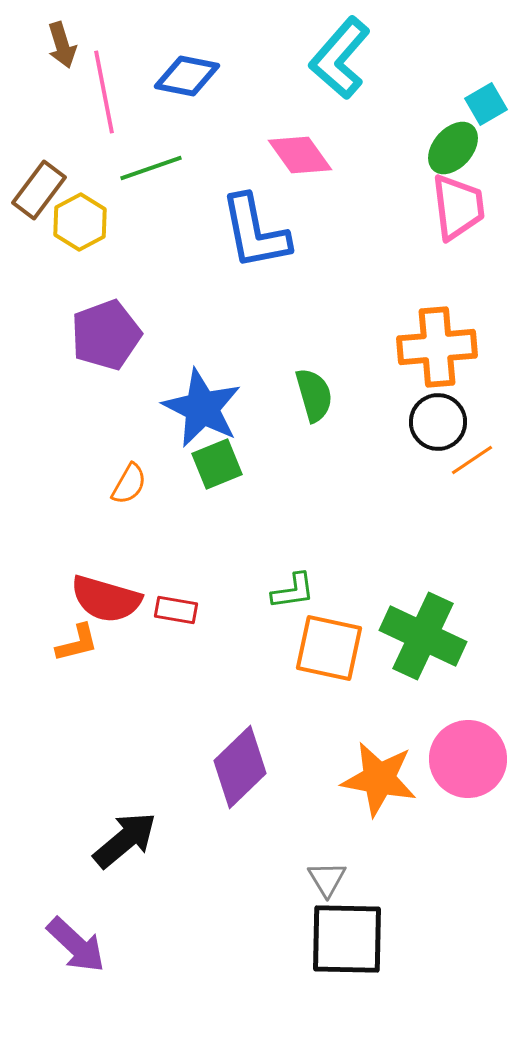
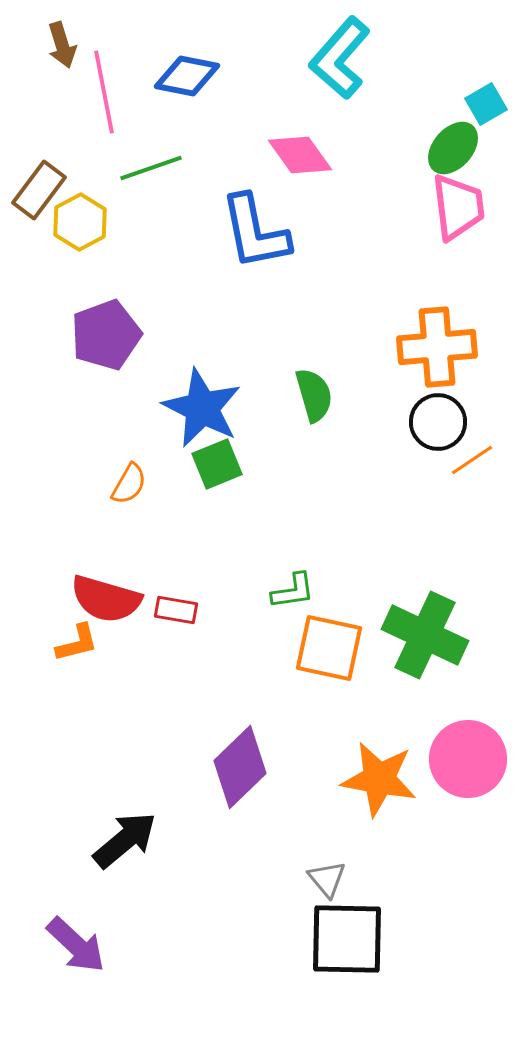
green cross: moved 2 px right, 1 px up
gray triangle: rotated 9 degrees counterclockwise
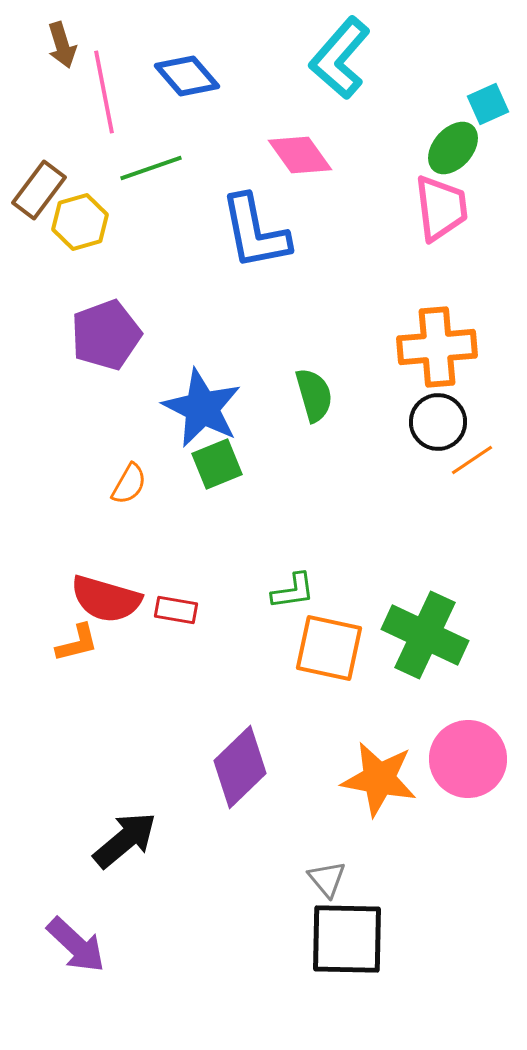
blue diamond: rotated 38 degrees clockwise
cyan square: moved 2 px right; rotated 6 degrees clockwise
pink trapezoid: moved 17 px left, 1 px down
yellow hexagon: rotated 12 degrees clockwise
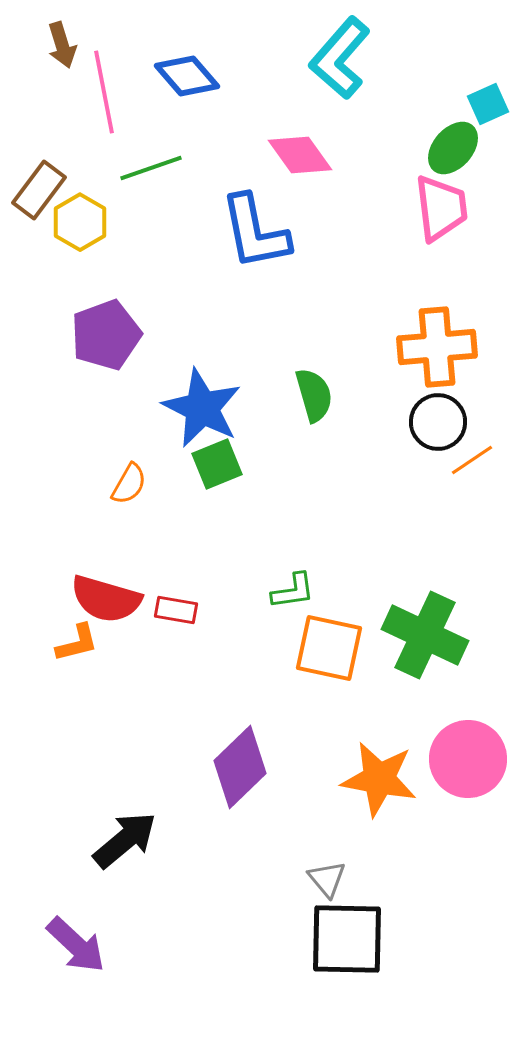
yellow hexagon: rotated 14 degrees counterclockwise
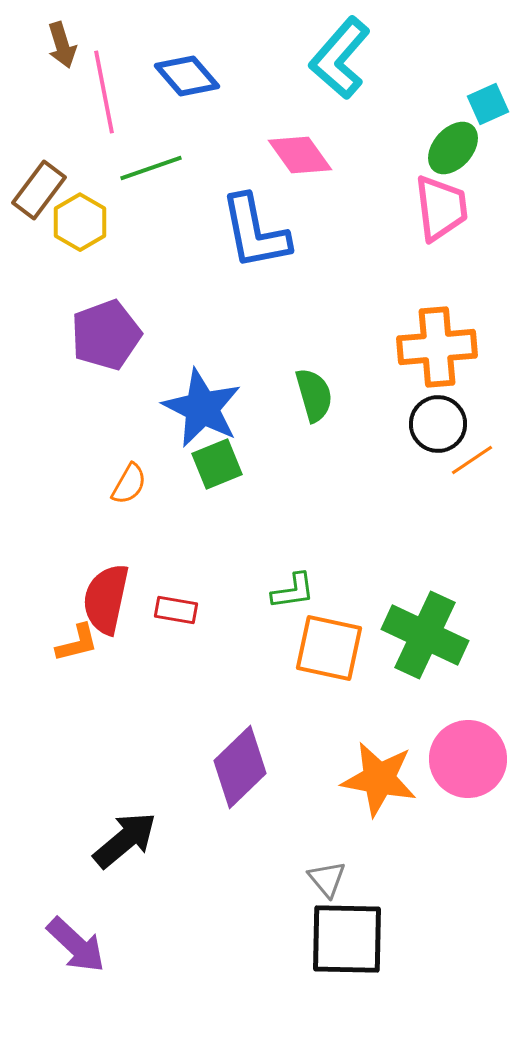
black circle: moved 2 px down
red semicircle: rotated 86 degrees clockwise
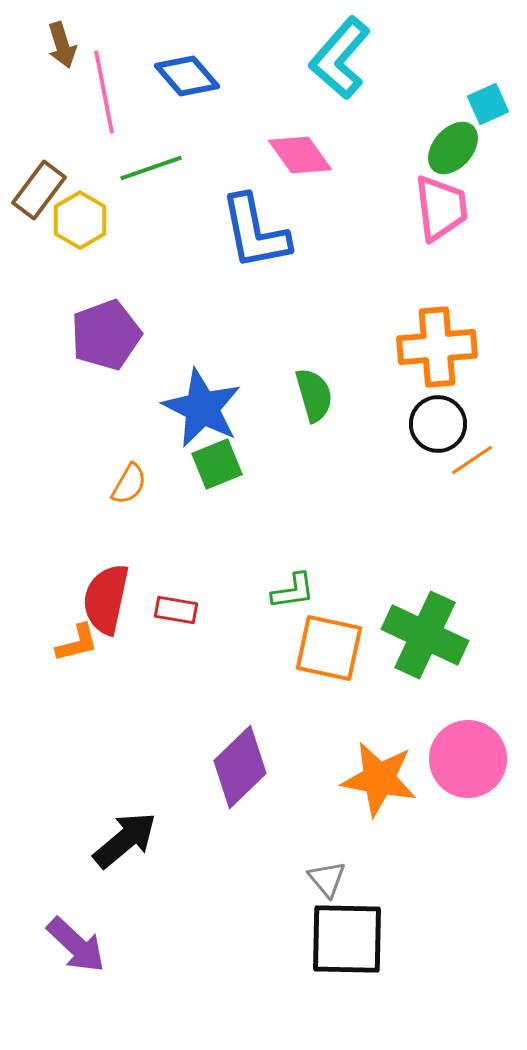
yellow hexagon: moved 2 px up
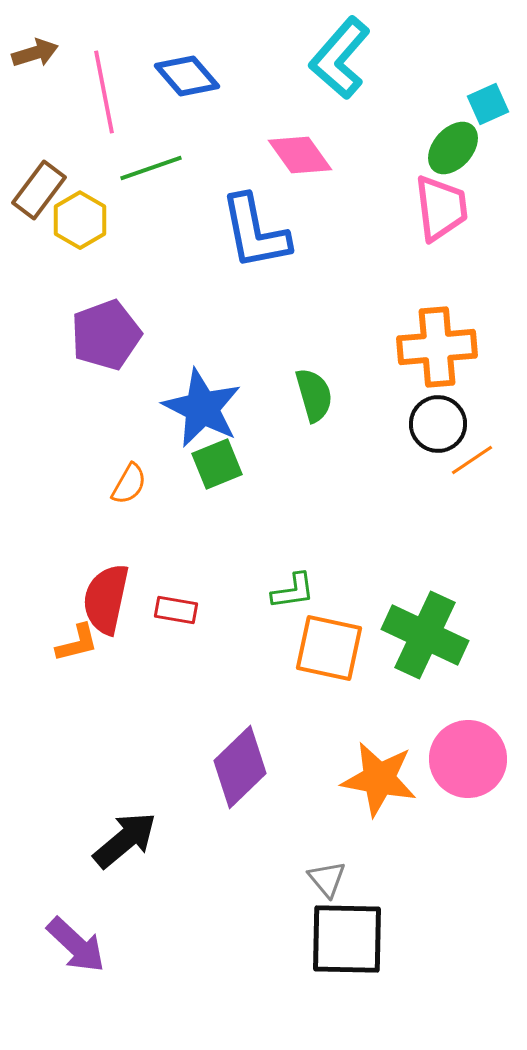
brown arrow: moved 27 px left, 8 px down; rotated 90 degrees counterclockwise
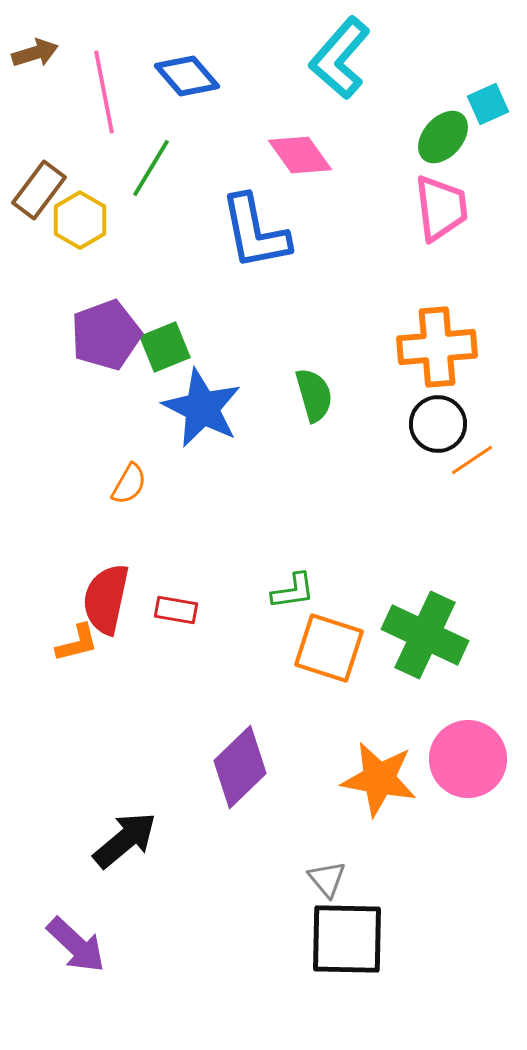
green ellipse: moved 10 px left, 11 px up
green line: rotated 40 degrees counterclockwise
green square: moved 52 px left, 117 px up
orange square: rotated 6 degrees clockwise
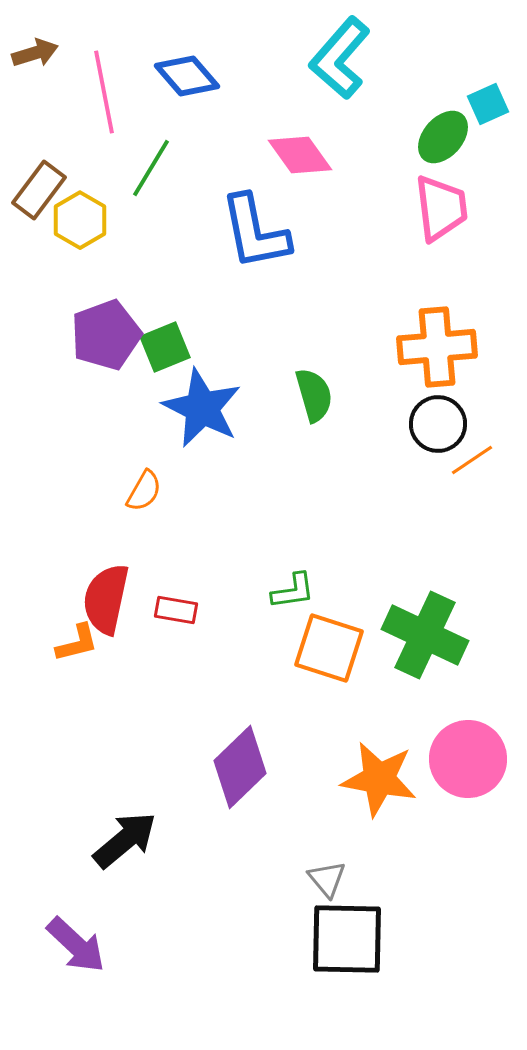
orange semicircle: moved 15 px right, 7 px down
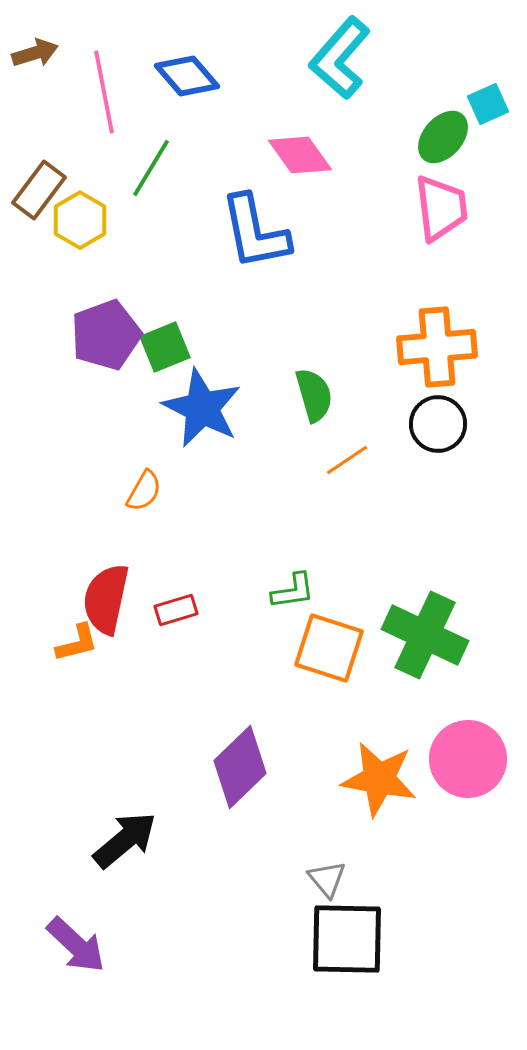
orange line: moved 125 px left
red rectangle: rotated 27 degrees counterclockwise
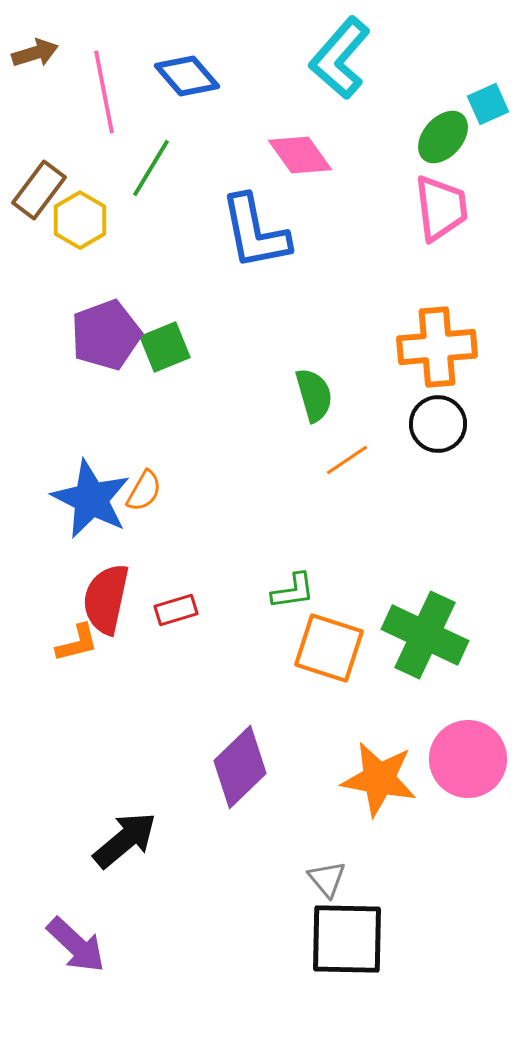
blue star: moved 111 px left, 91 px down
